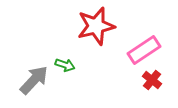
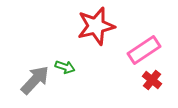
green arrow: moved 2 px down
gray arrow: moved 1 px right
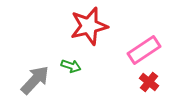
red star: moved 7 px left
green arrow: moved 6 px right, 1 px up
red cross: moved 3 px left, 2 px down
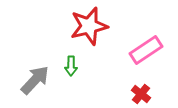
pink rectangle: moved 2 px right
green arrow: rotated 72 degrees clockwise
red cross: moved 8 px left, 12 px down
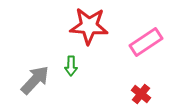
red star: rotated 18 degrees clockwise
pink rectangle: moved 8 px up
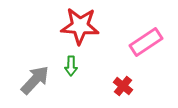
red star: moved 9 px left
red cross: moved 18 px left, 8 px up
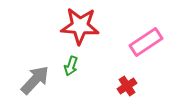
green arrow: rotated 18 degrees clockwise
red cross: moved 4 px right; rotated 18 degrees clockwise
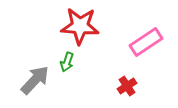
green arrow: moved 4 px left, 4 px up
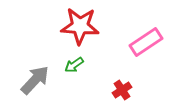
green arrow: moved 7 px right, 3 px down; rotated 36 degrees clockwise
red cross: moved 5 px left, 4 px down
